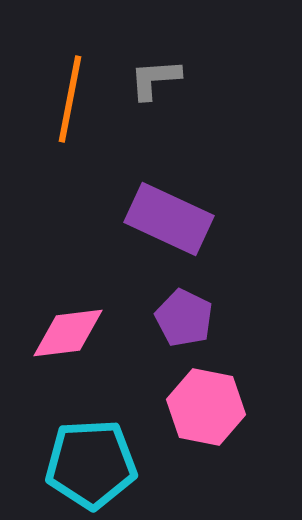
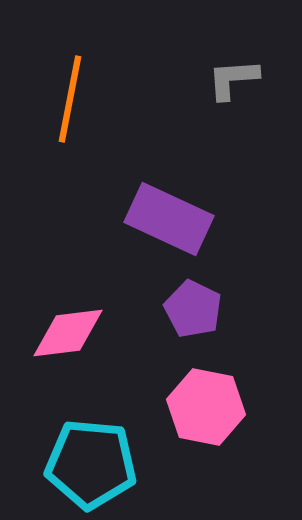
gray L-shape: moved 78 px right
purple pentagon: moved 9 px right, 9 px up
cyan pentagon: rotated 8 degrees clockwise
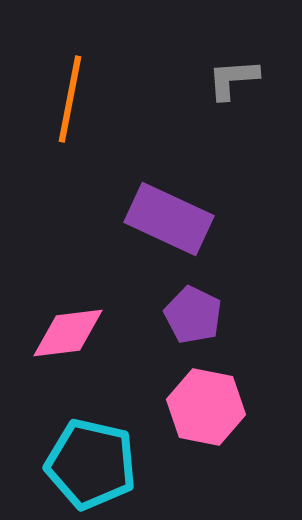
purple pentagon: moved 6 px down
cyan pentagon: rotated 8 degrees clockwise
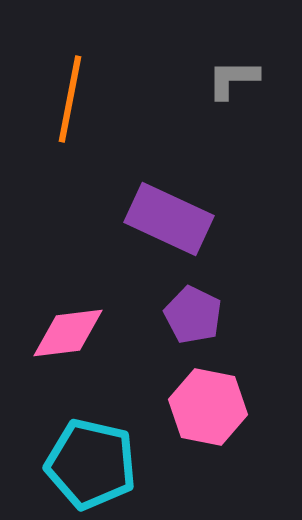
gray L-shape: rotated 4 degrees clockwise
pink hexagon: moved 2 px right
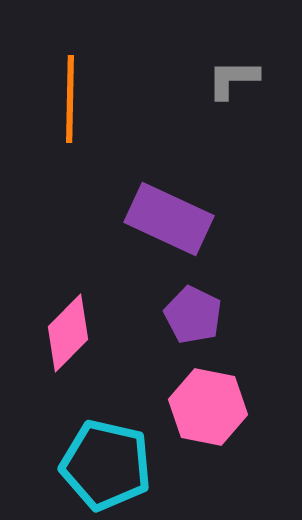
orange line: rotated 10 degrees counterclockwise
pink diamond: rotated 38 degrees counterclockwise
cyan pentagon: moved 15 px right, 1 px down
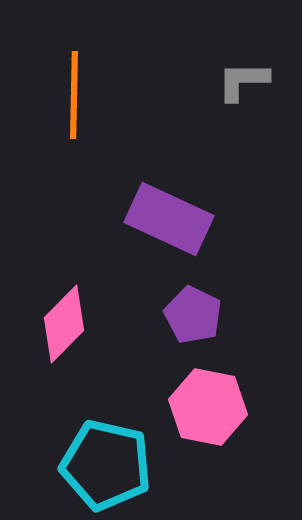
gray L-shape: moved 10 px right, 2 px down
orange line: moved 4 px right, 4 px up
pink diamond: moved 4 px left, 9 px up
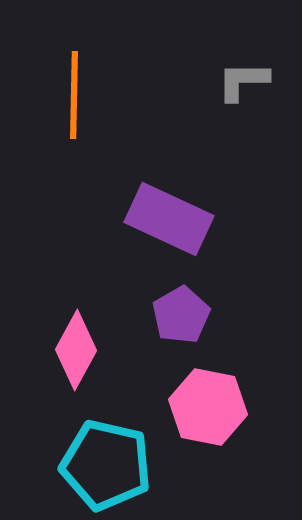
purple pentagon: moved 12 px left; rotated 16 degrees clockwise
pink diamond: moved 12 px right, 26 px down; rotated 16 degrees counterclockwise
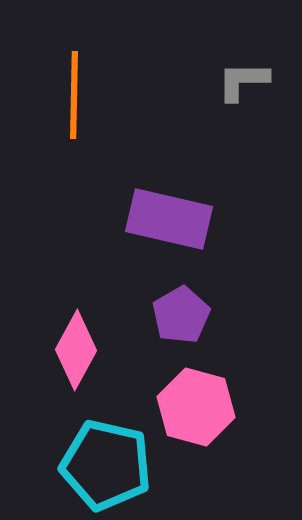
purple rectangle: rotated 12 degrees counterclockwise
pink hexagon: moved 12 px left; rotated 4 degrees clockwise
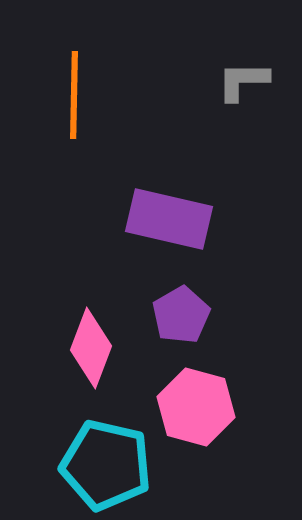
pink diamond: moved 15 px right, 2 px up; rotated 8 degrees counterclockwise
